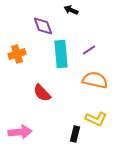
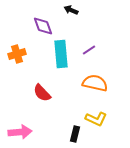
orange semicircle: moved 3 px down
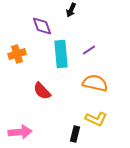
black arrow: rotated 88 degrees counterclockwise
purple diamond: moved 1 px left
red semicircle: moved 2 px up
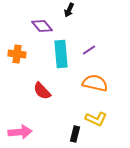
black arrow: moved 2 px left
purple diamond: rotated 20 degrees counterclockwise
orange cross: rotated 24 degrees clockwise
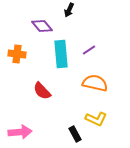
black rectangle: rotated 42 degrees counterclockwise
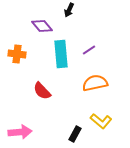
orange semicircle: rotated 25 degrees counterclockwise
yellow L-shape: moved 5 px right, 2 px down; rotated 15 degrees clockwise
black rectangle: rotated 56 degrees clockwise
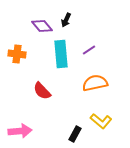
black arrow: moved 3 px left, 10 px down
pink arrow: moved 1 px up
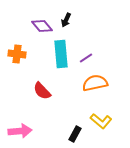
purple line: moved 3 px left, 8 px down
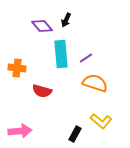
orange cross: moved 14 px down
orange semicircle: rotated 30 degrees clockwise
red semicircle: rotated 30 degrees counterclockwise
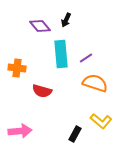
purple diamond: moved 2 px left
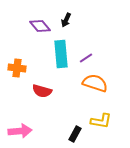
yellow L-shape: rotated 30 degrees counterclockwise
